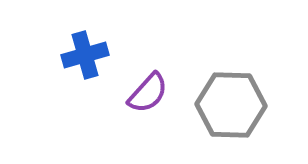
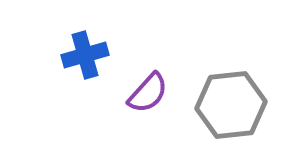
gray hexagon: rotated 8 degrees counterclockwise
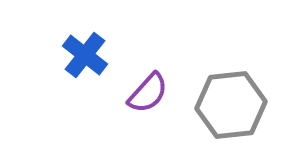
blue cross: rotated 36 degrees counterclockwise
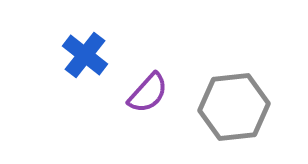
gray hexagon: moved 3 px right, 2 px down
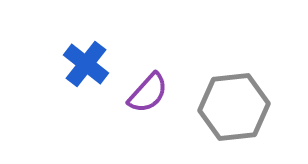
blue cross: moved 1 px right, 9 px down
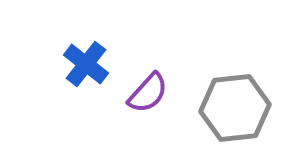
gray hexagon: moved 1 px right, 1 px down
